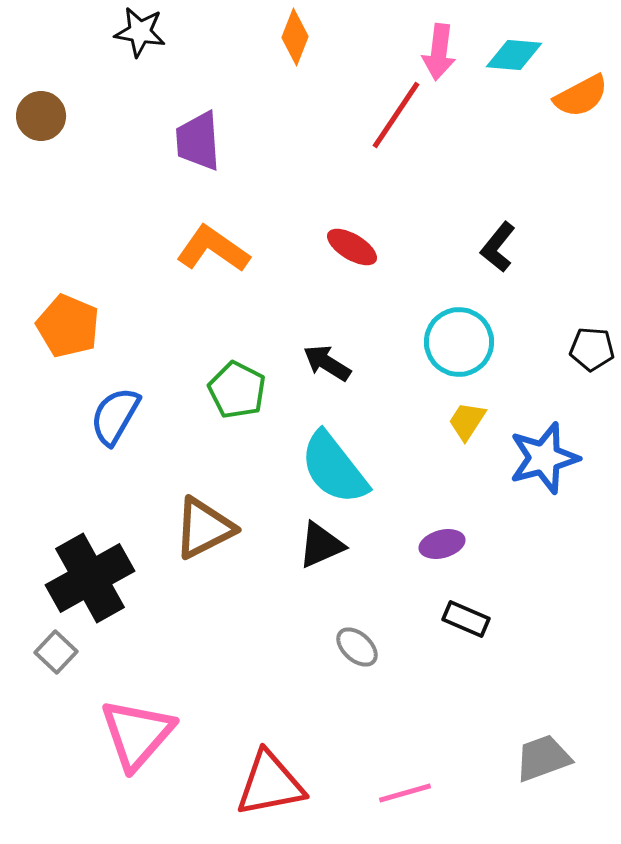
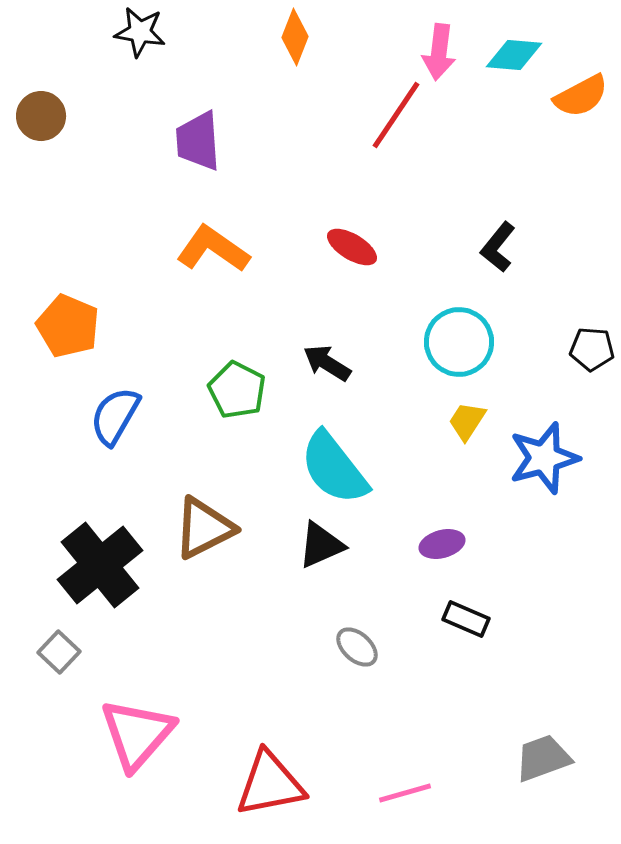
black cross: moved 10 px right, 13 px up; rotated 10 degrees counterclockwise
gray square: moved 3 px right
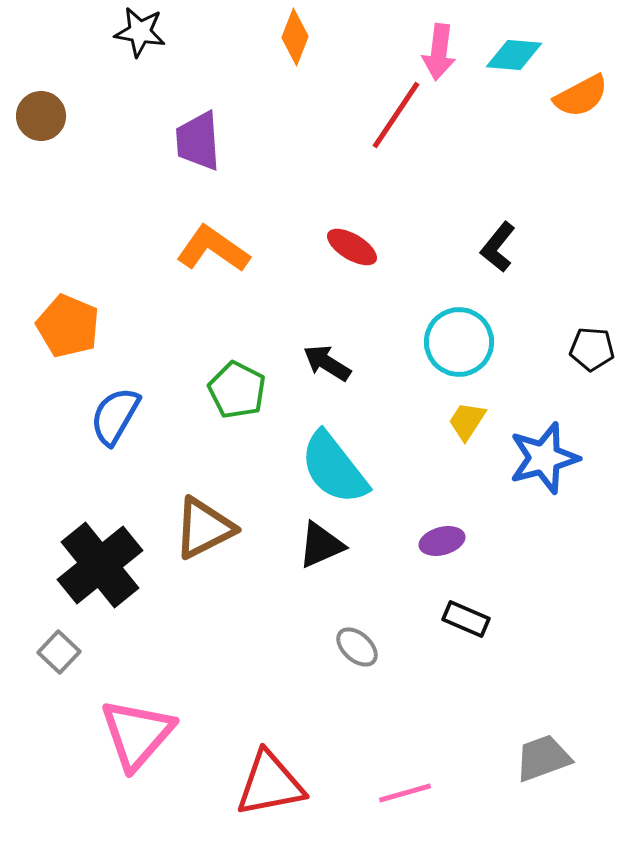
purple ellipse: moved 3 px up
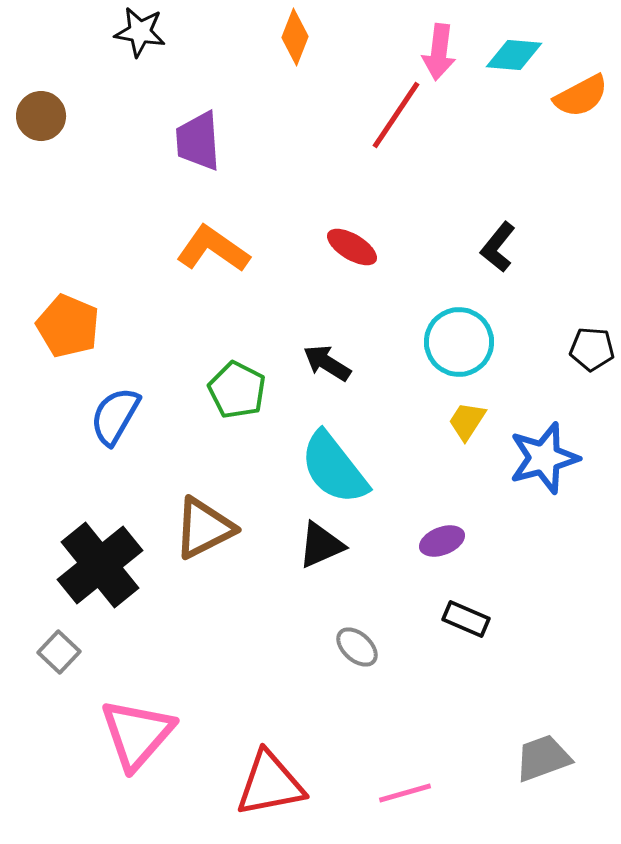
purple ellipse: rotated 6 degrees counterclockwise
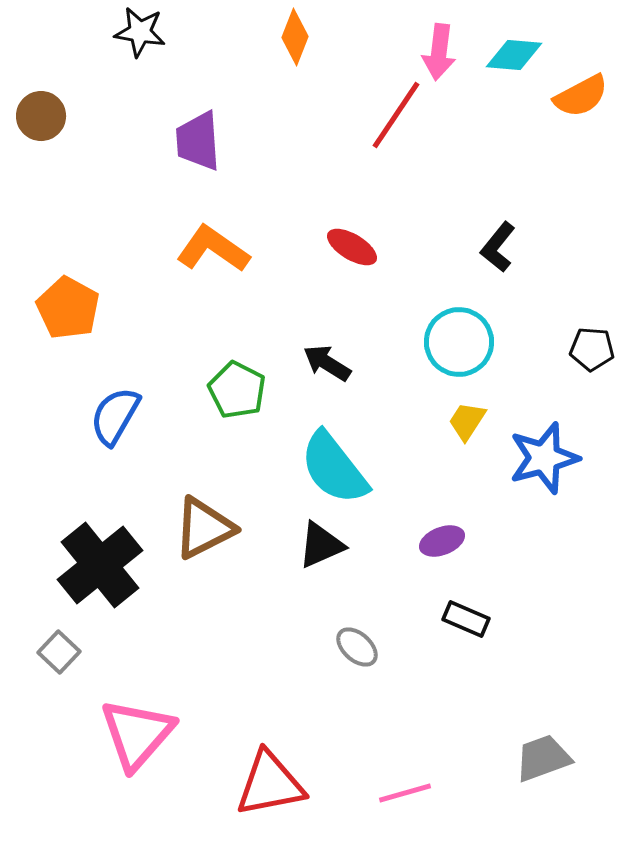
orange pentagon: moved 18 px up; rotated 6 degrees clockwise
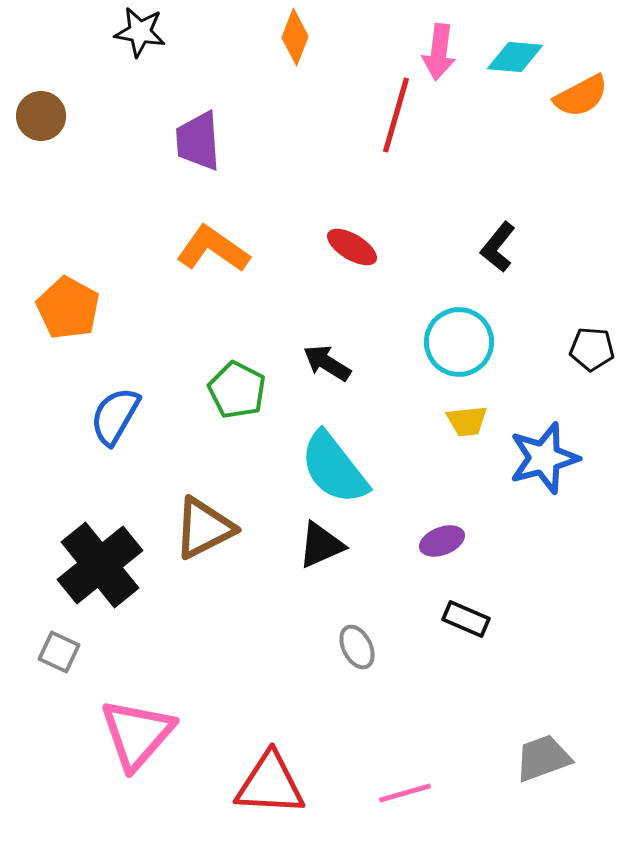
cyan diamond: moved 1 px right, 2 px down
red line: rotated 18 degrees counterclockwise
yellow trapezoid: rotated 129 degrees counterclockwise
gray ellipse: rotated 21 degrees clockwise
gray square: rotated 18 degrees counterclockwise
red triangle: rotated 14 degrees clockwise
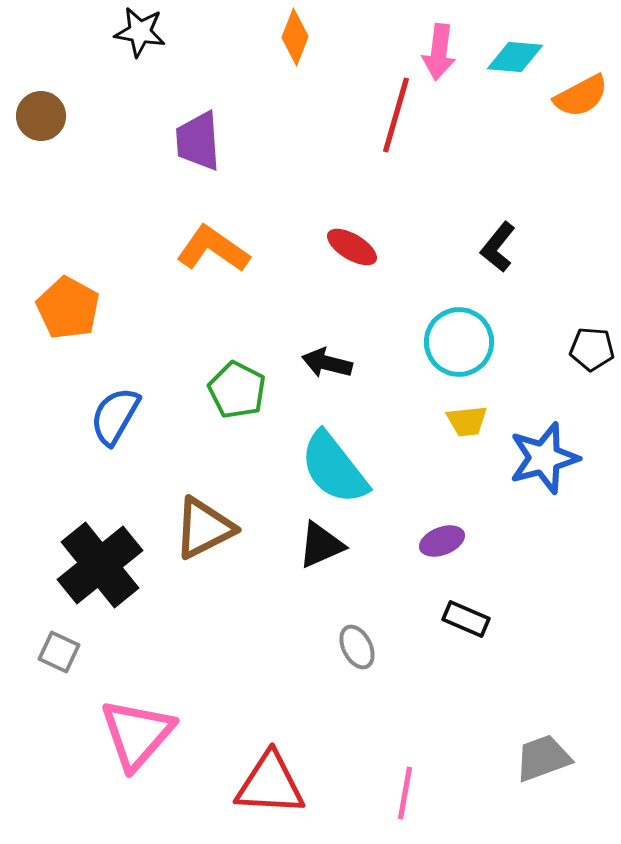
black arrow: rotated 18 degrees counterclockwise
pink line: rotated 64 degrees counterclockwise
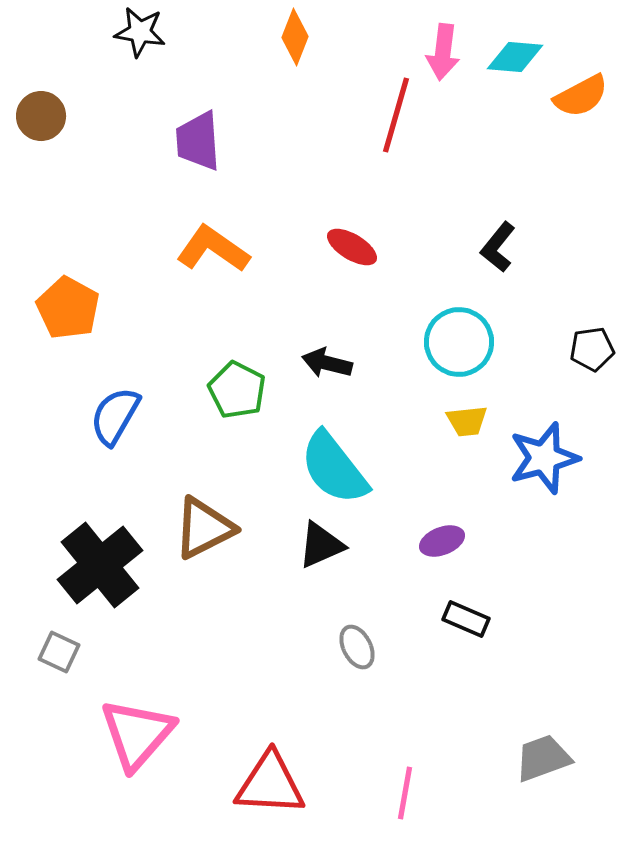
pink arrow: moved 4 px right
black pentagon: rotated 12 degrees counterclockwise
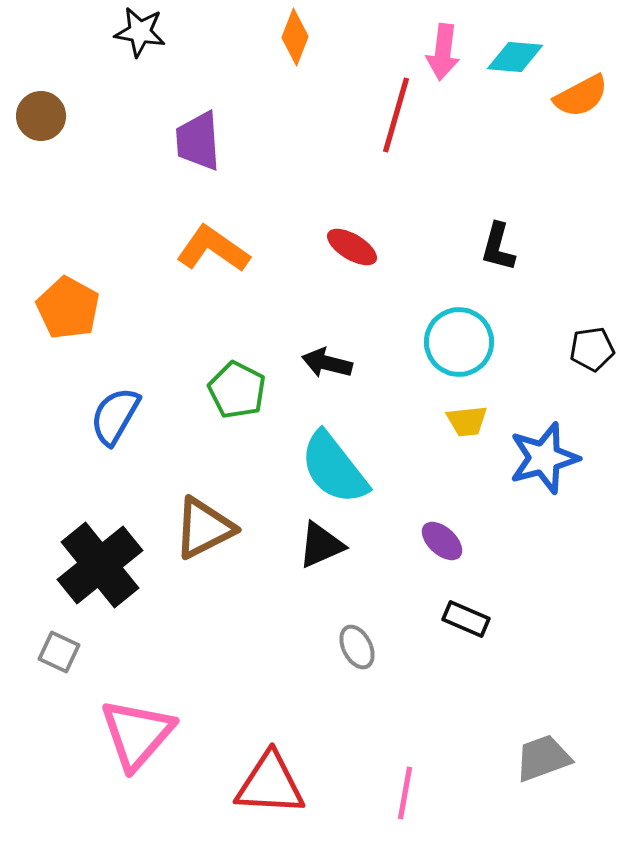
black L-shape: rotated 24 degrees counterclockwise
purple ellipse: rotated 63 degrees clockwise
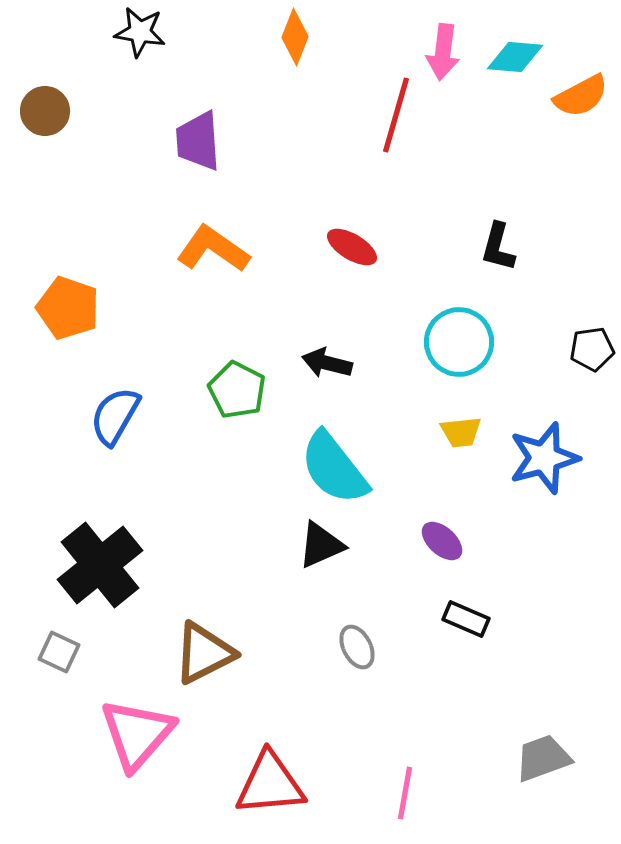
brown circle: moved 4 px right, 5 px up
orange pentagon: rotated 10 degrees counterclockwise
yellow trapezoid: moved 6 px left, 11 px down
brown triangle: moved 125 px down
red triangle: rotated 8 degrees counterclockwise
